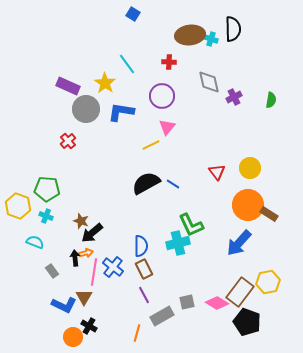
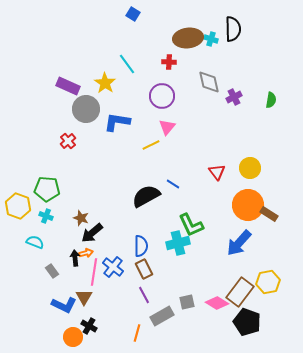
brown ellipse at (190, 35): moved 2 px left, 3 px down
blue L-shape at (121, 112): moved 4 px left, 10 px down
black semicircle at (146, 183): moved 13 px down
brown star at (81, 221): moved 3 px up
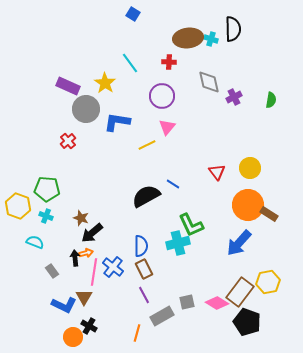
cyan line at (127, 64): moved 3 px right, 1 px up
yellow line at (151, 145): moved 4 px left
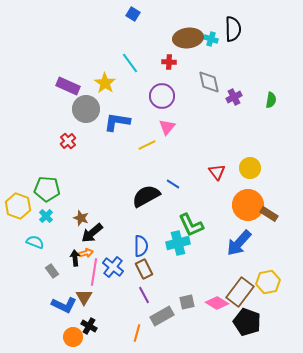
cyan cross at (46, 216): rotated 24 degrees clockwise
